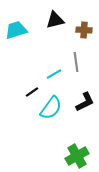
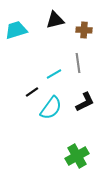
gray line: moved 2 px right, 1 px down
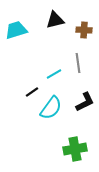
green cross: moved 2 px left, 7 px up; rotated 20 degrees clockwise
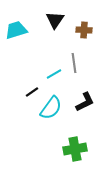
black triangle: rotated 42 degrees counterclockwise
gray line: moved 4 px left
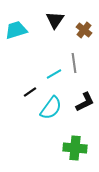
brown cross: rotated 35 degrees clockwise
black line: moved 2 px left
green cross: moved 1 px up; rotated 15 degrees clockwise
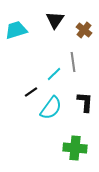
gray line: moved 1 px left, 1 px up
cyan line: rotated 14 degrees counterclockwise
black line: moved 1 px right
black L-shape: rotated 60 degrees counterclockwise
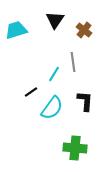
cyan line: rotated 14 degrees counterclockwise
black L-shape: moved 1 px up
cyan semicircle: moved 1 px right
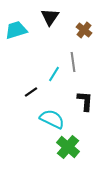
black triangle: moved 5 px left, 3 px up
cyan semicircle: moved 11 px down; rotated 100 degrees counterclockwise
green cross: moved 7 px left, 1 px up; rotated 35 degrees clockwise
